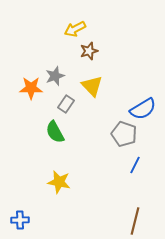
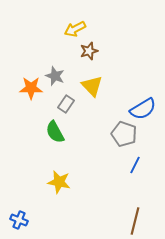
gray star: rotated 30 degrees counterclockwise
blue cross: moved 1 px left; rotated 24 degrees clockwise
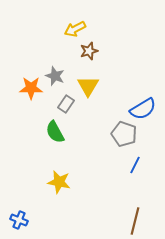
yellow triangle: moved 4 px left; rotated 15 degrees clockwise
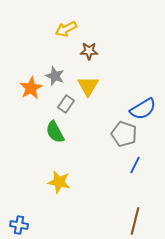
yellow arrow: moved 9 px left
brown star: rotated 18 degrees clockwise
orange star: rotated 30 degrees counterclockwise
blue cross: moved 5 px down; rotated 12 degrees counterclockwise
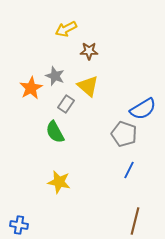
yellow triangle: rotated 20 degrees counterclockwise
blue line: moved 6 px left, 5 px down
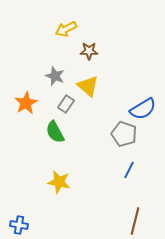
orange star: moved 5 px left, 15 px down
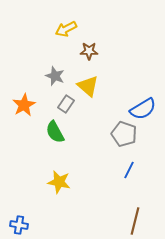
orange star: moved 2 px left, 2 px down
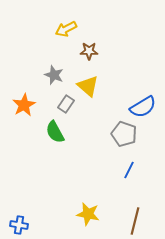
gray star: moved 1 px left, 1 px up
blue semicircle: moved 2 px up
yellow star: moved 29 px right, 32 px down
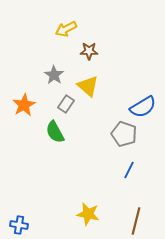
gray star: rotated 12 degrees clockwise
brown line: moved 1 px right
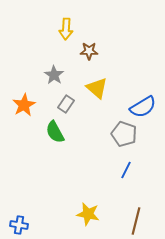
yellow arrow: rotated 60 degrees counterclockwise
yellow triangle: moved 9 px right, 2 px down
blue line: moved 3 px left
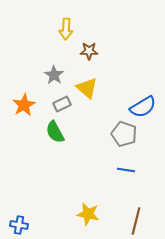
yellow triangle: moved 10 px left
gray rectangle: moved 4 px left; rotated 30 degrees clockwise
blue line: rotated 72 degrees clockwise
